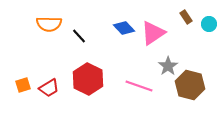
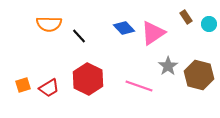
brown hexagon: moved 9 px right, 10 px up
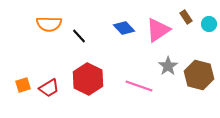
pink triangle: moved 5 px right, 3 px up
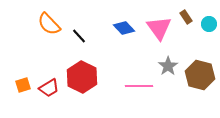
orange semicircle: rotated 45 degrees clockwise
pink triangle: moved 1 px right, 2 px up; rotated 32 degrees counterclockwise
brown hexagon: moved 1 px right
red hexagon: moved 6 px left, 2 px up
pink line: rotated 20 degrees counterclockwise
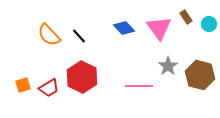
orange semicircle: moved 11 px down
